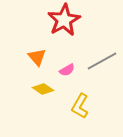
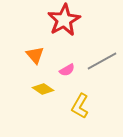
orange triangle: moved 2 px left, 2 px up
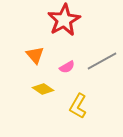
pink semicircle: moved 3 px up
yellow L-shape: moved 2 px left
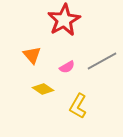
orange triangle: moved 3 px left
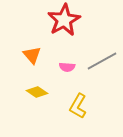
pink semicircle: rotated 35 degrees clockwise
yellow diamond: moved 6 px left, 3 px down
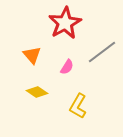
red star: moved 1 px right, 3 px down
gray line: moved 9 px up; rotated 8 degrees counterclockwise
pink semicircle: rotated 63 degrees counterclockwise
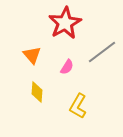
yellow diamond: rotated 60 degrees clockwise
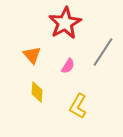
gray line: moved 1 px right; rotated 20 degrees counterclockwise
pink semicircle: moved 1 px right, 1 px up
